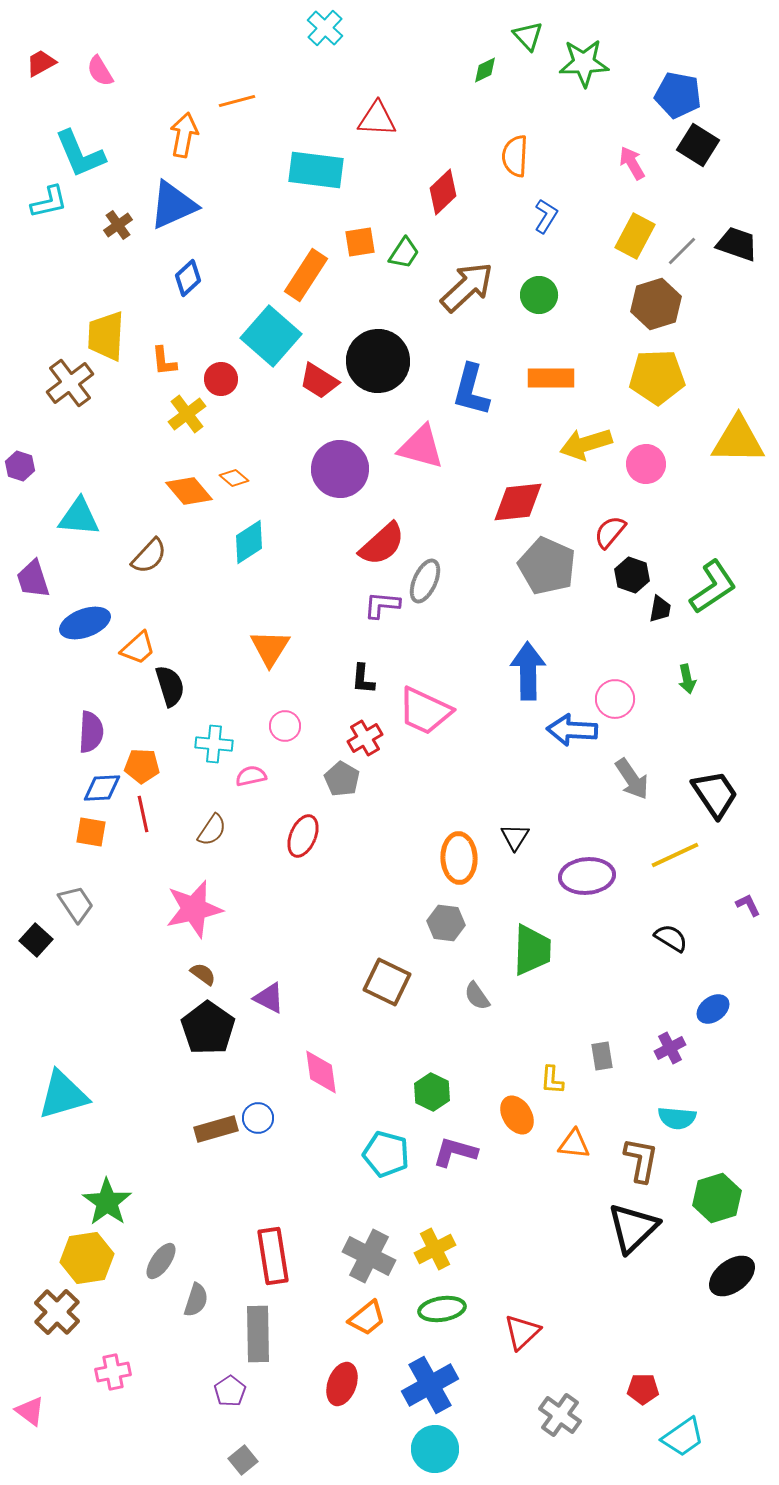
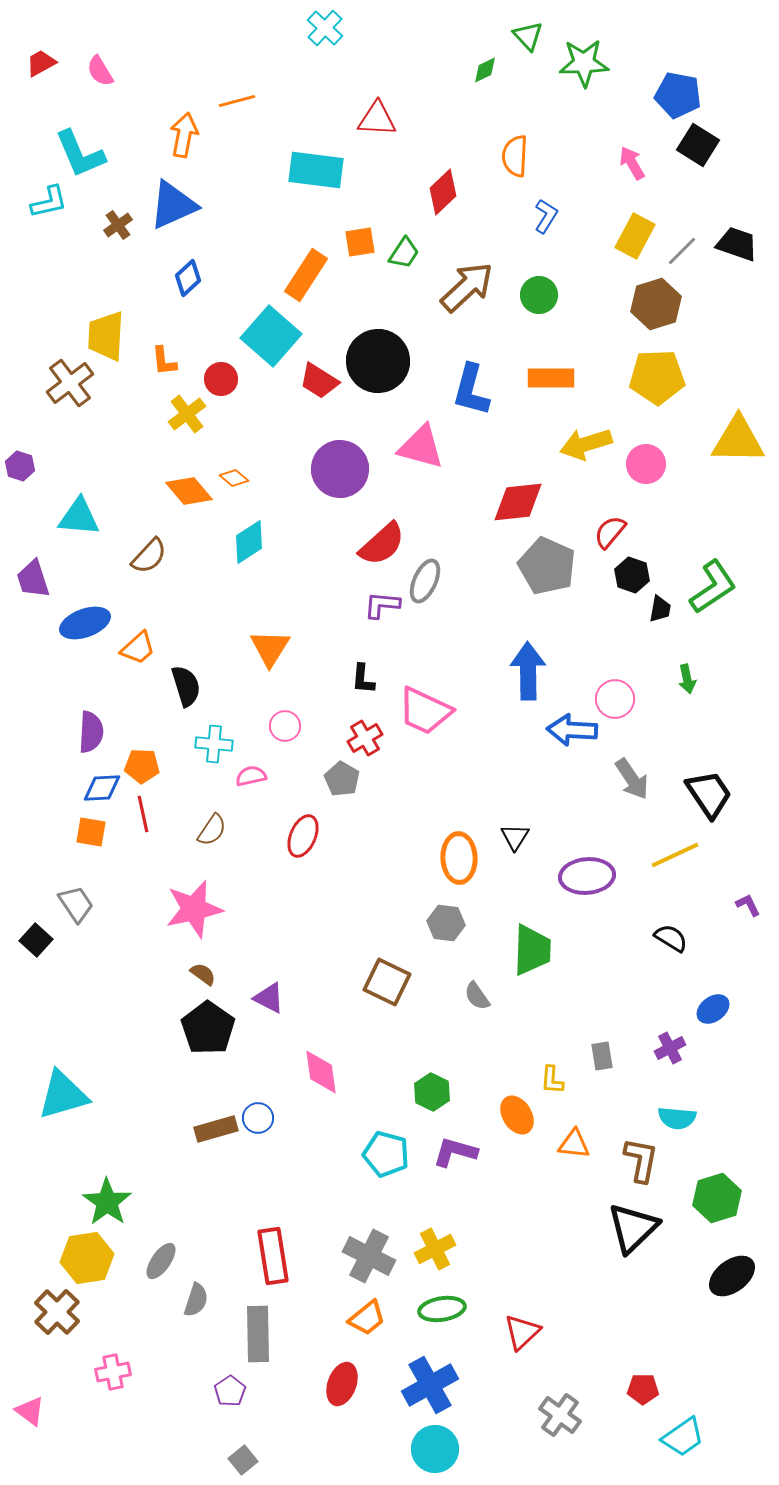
black semicircle at (170, 686): moved 16 px right
black trapezoid at (715, 794): moved 6 px left
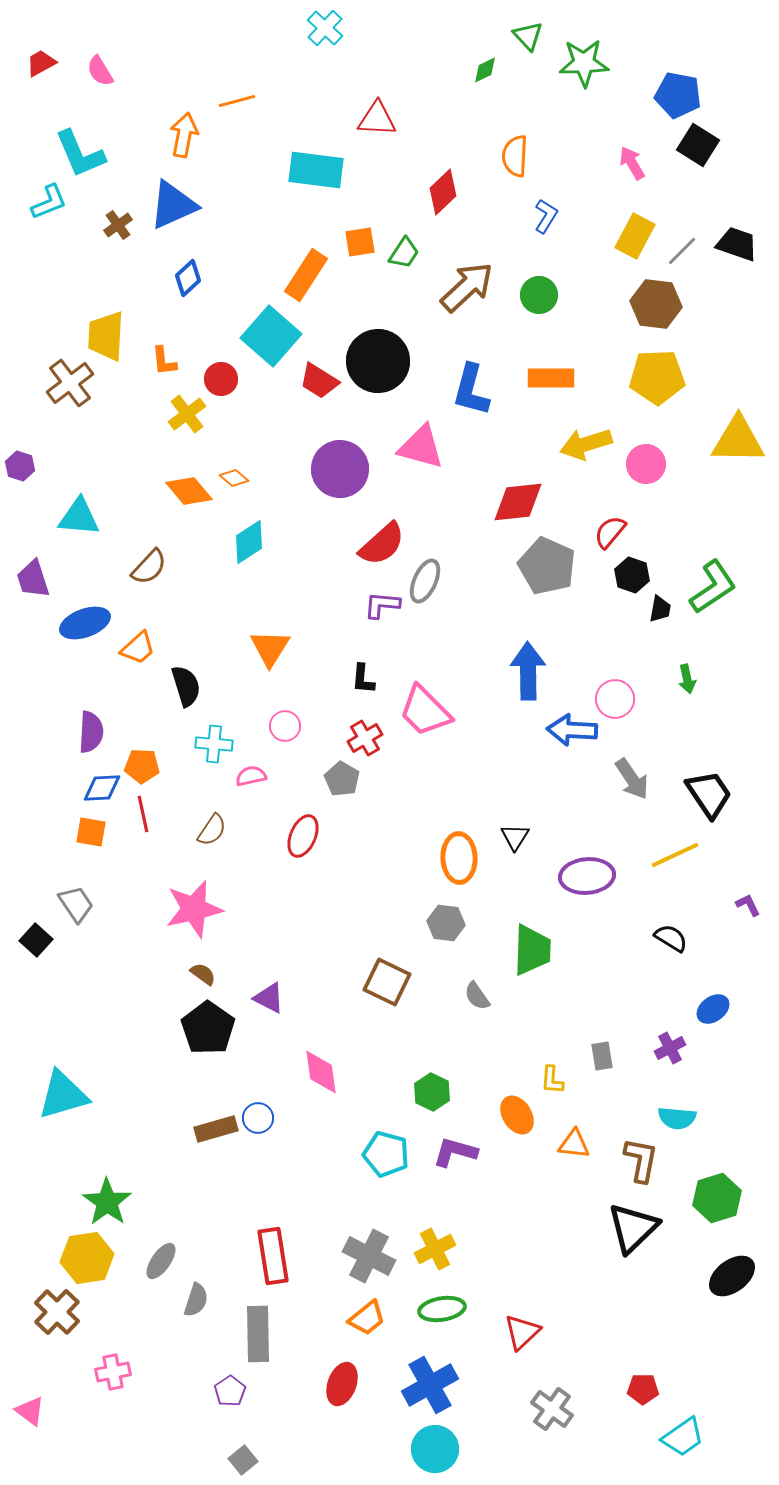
cyan L-shape at (49, 202): rotated 9 degrees counterclockwise
brown hexagon at (656, 304): rotated 24 degrees clockwise
brown semicircle at (149, 556): moved 11 px down
pink trapezoid at (425, 711): rotated 20 degrees clockwise
gray cross at (560, 1415): moved 8 px left, 6 px up
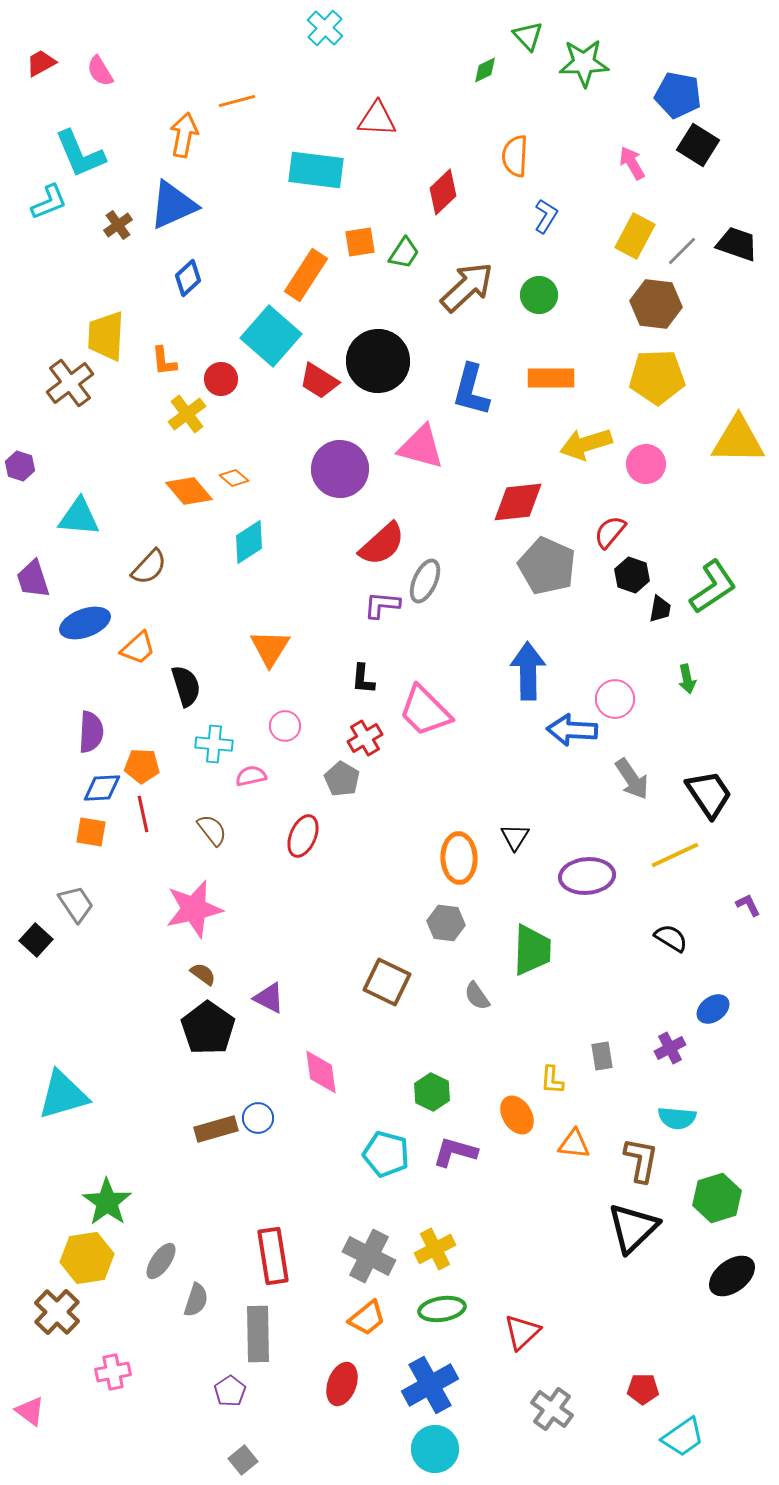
brown semicircle at (212, 830): rotated 72 degrees counterclockwise
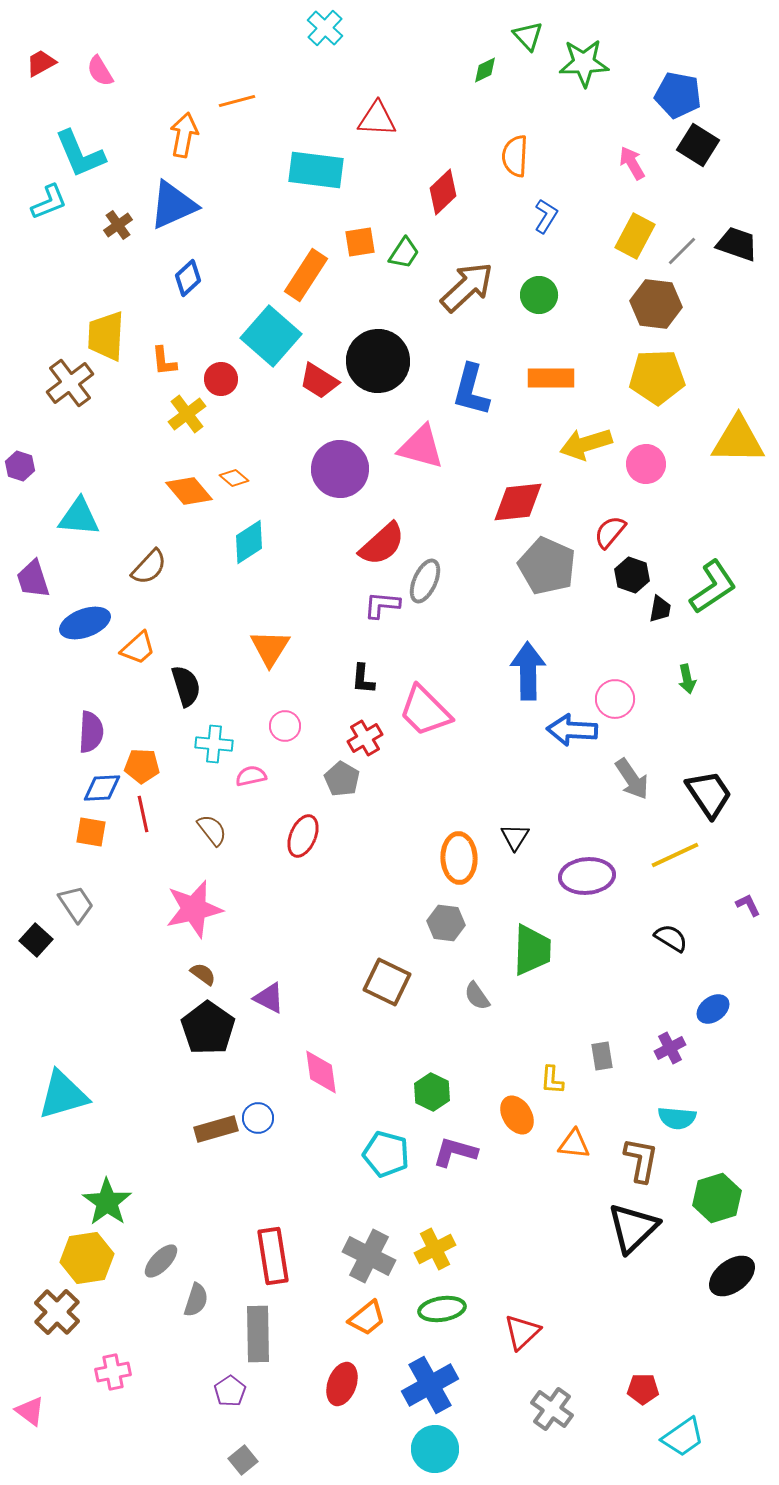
gray ellipse at (161, 1261): rotated 9 degrees clockwise
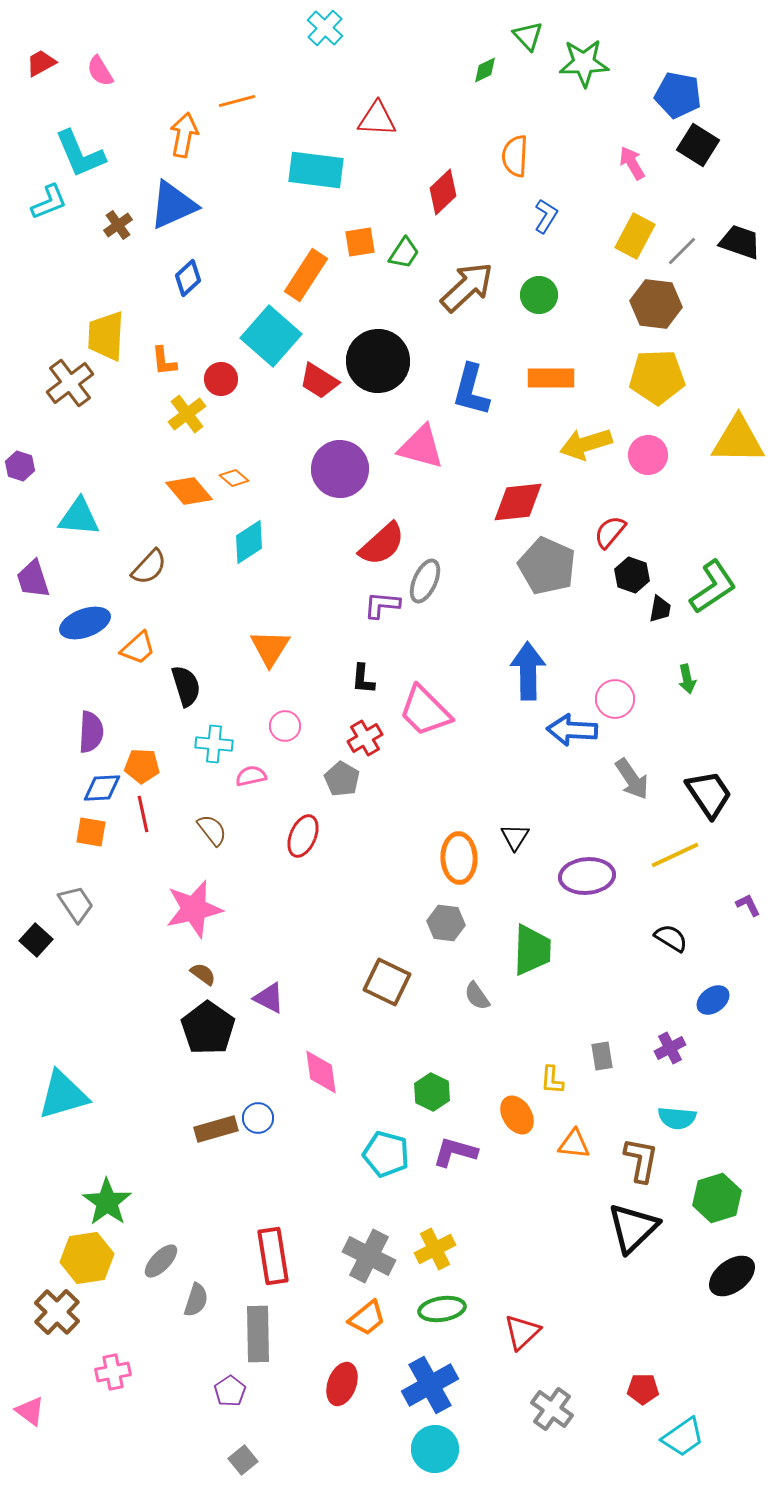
black trapezoid at (737, 244): moved 3 px right, 2 px up
pink circle at (646, 464): moved 2 px right, 9 px up
blue ellipse at (713, 1009): moved 9 px up
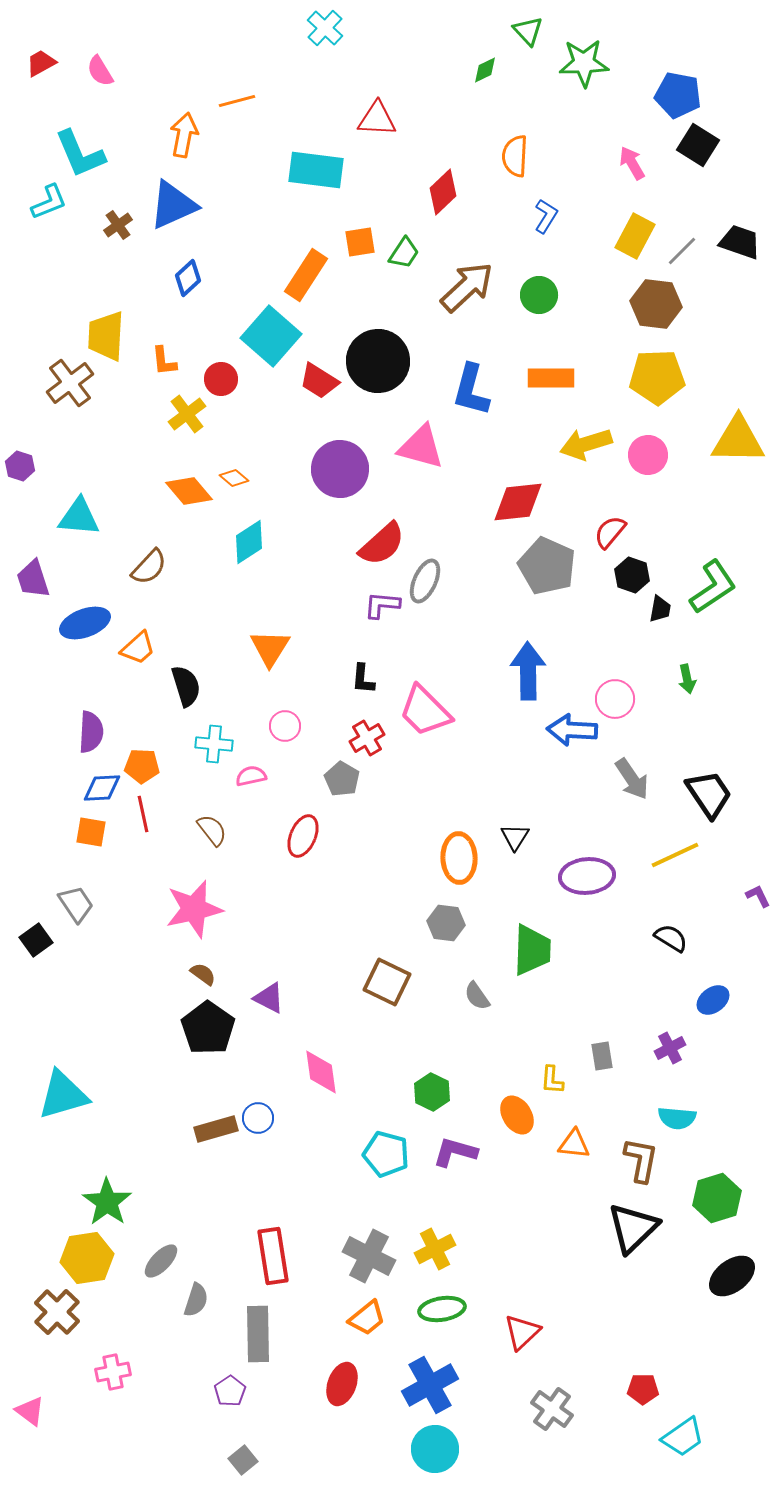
green triangle at (528, 36): moved 5 px up
red cross at (365, 738): moved 2 px right
purple L-shape at (748, 905): moved 10 px right, 9 px up
black square at (36, 940): rotated 12 degrees clockwise
